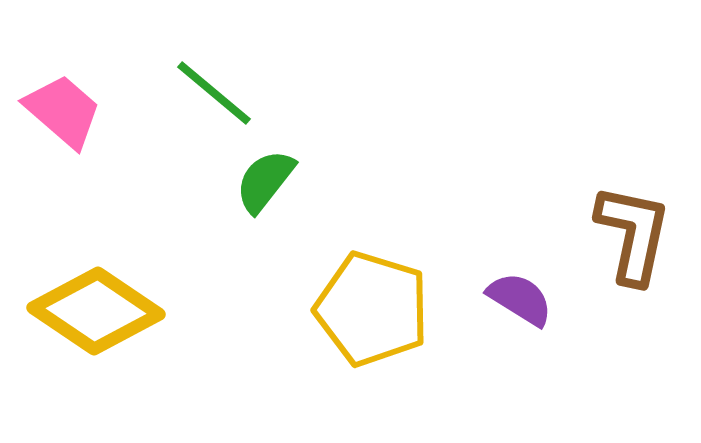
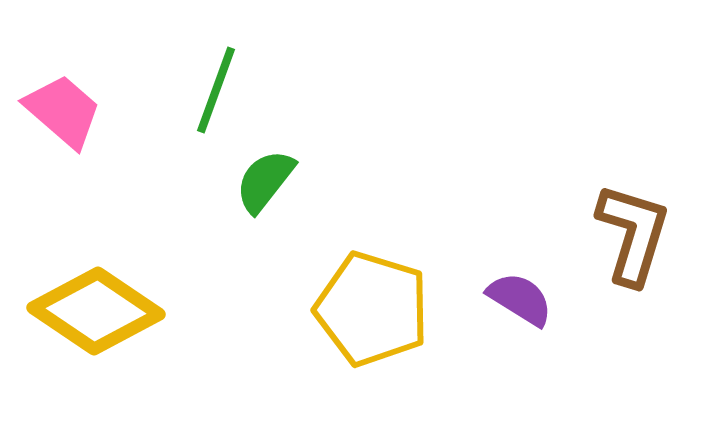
green line: moved 2 px right, 3 px up; rotated 70 degrees clockwise
brown L-shape: rotated 5 degrees clockwise
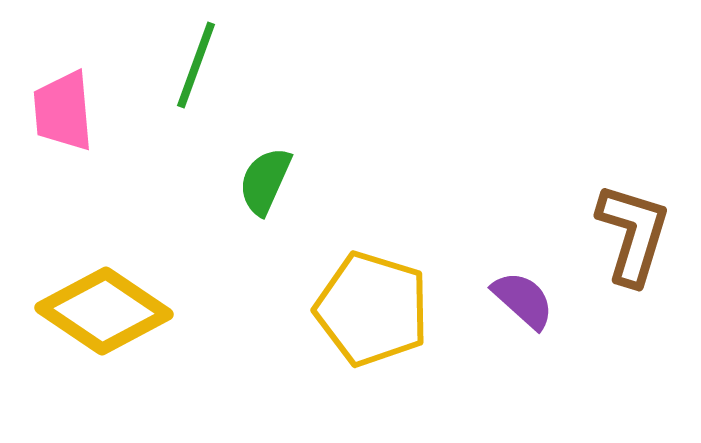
green line: moved 20 px left, 25 px up
pink trapezoid: rotated 136 degrees counterclockwise
green semicircle: rotated 14 degrees counterclockwise
purple semicircle: moved 3 px right, 1 px down; rotated 10 degrees clockwise
yellow diamond: moved 8 px right
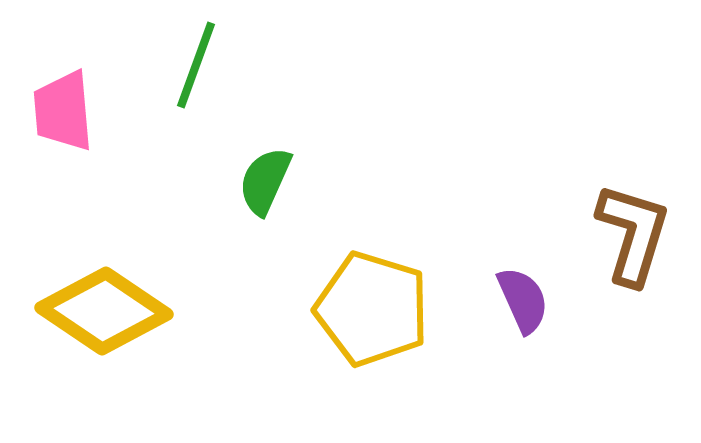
purple semicircle: rotated 24 degrees clockwise
